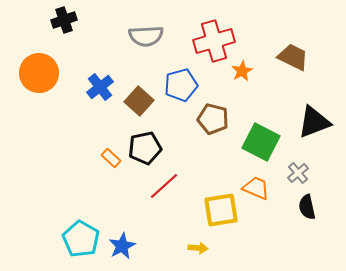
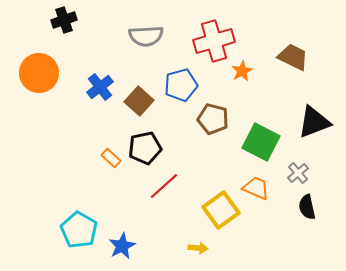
yellow square: rotated 27 degrees counterclockwise
cyan pentagon: moved 2 px left, 9 px up
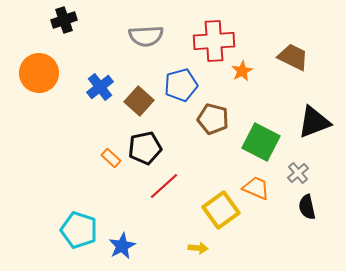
red cross: rotated 12 degrees clockwise
cyan pentagon: rotated 12 degrees counterclockwise
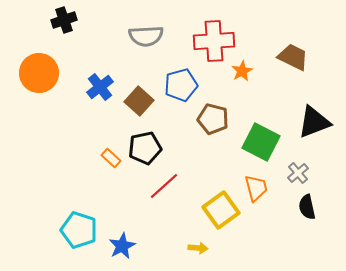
orange trapezoid: rotated 52 degrees clockwise
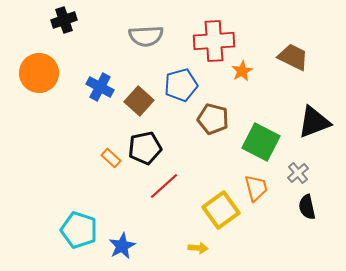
blue cross: rotated 24 degrees counterclockwise
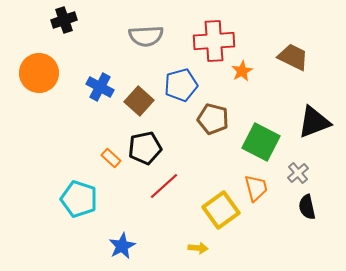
cyan pentagon: moved 31 px up
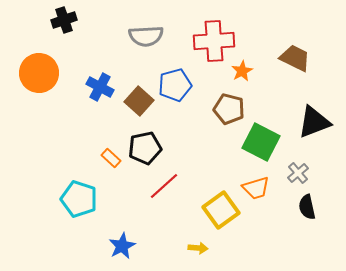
brown trapezoid: moved 2 px right, 1 px down
blue pentagon: moved 6 px left
brown pentagon: moved 16 px right, 10 px up
orange trapezoid: rotated 88 degrees clockwise
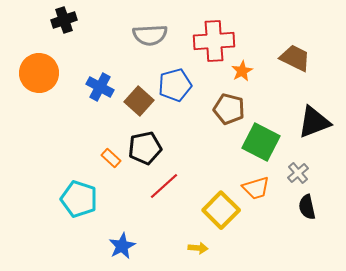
gray semicircle: moved 4 px right, 1 px up
yellow square: rotated 9 degrees counterclockwise
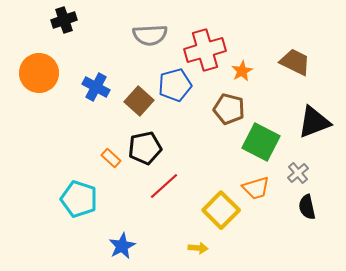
red cross: moved 9 px left, 9 px down; rotated 12 degrees counterclockwise
brown trapezoid: moved 4 px down
blue cross: moved 4 px left
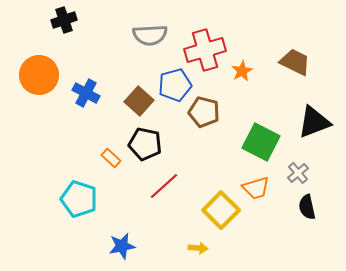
orange circle: moved 2 px down
blue cross: moved 10 px left, 6 px down
brown pentagon: moved 25 px left, 3 px down
black pentagon: moved 4 px up; rotated 24 degrees clockwise
blue star: rotated 16 degrees clockwise
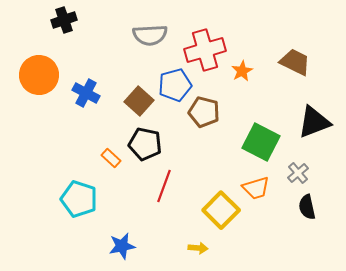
red line: rotated 28 degrees counterclockwise
